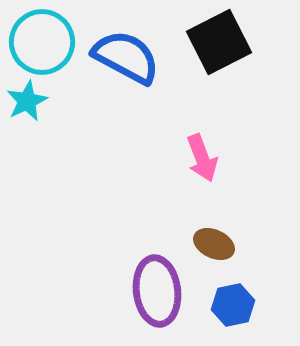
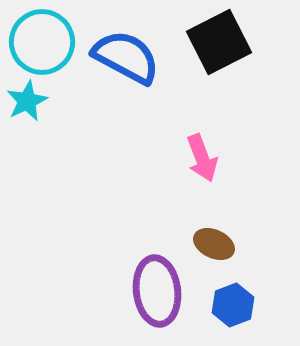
blue hexagon: rotated 9 degrees counterclockwise
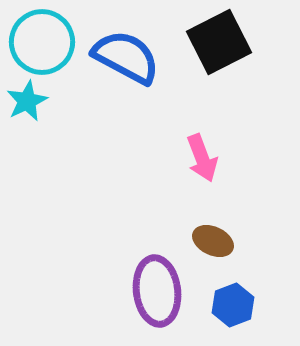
brown ellipse: moved 1 px left, 3 px up
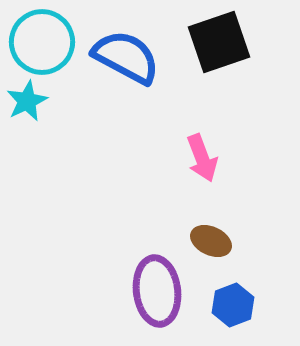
black square: rotated 8 degrees clockwise
brown ellipse: moved 2 px left
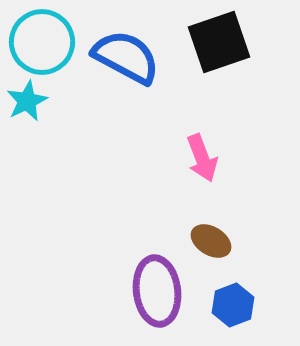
brown ellipse: rotated 6 degrees clockwise
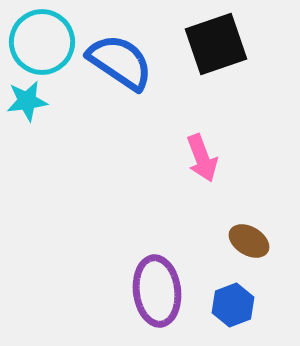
black square: moved 3 px left, 2 px down
blue semicircle: moved 6 px left, 5 px down; rotated 6 degrees clockwise
cyan star: rotated 18 degrees clockwise
brown ellipse: moved 38 px right
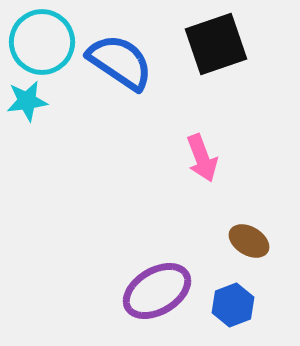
purple ellipse: rotated 66 degrees clockwise
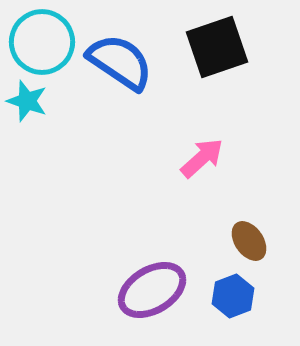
black square: moved 1 px right, 3 px down
cyan star: rotated 27 degrees clockwise
pink arrow: rotated 111 degrees counterclockwise
brown ellipse: rotated 24 degrees clockwise
purple ellipse: moved 5 px left, 1 px up
blue hexagon: moved 9 px up
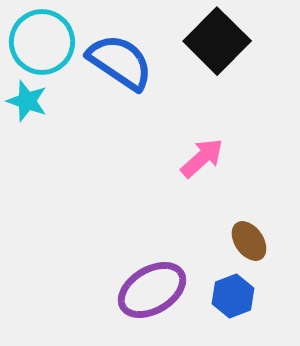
black square: moved 6 px up; rotated 26 degrees counterclockwise
